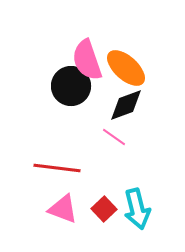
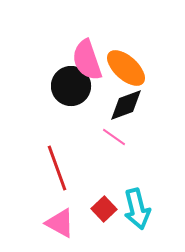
red line: rotated 63 degrees clockwise
pink triangle: moved 3 px left, 14 px down; rotated 8 degrees clockwise
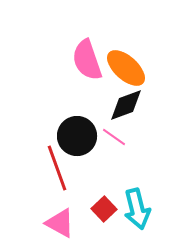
black circle: moved 6 px right, 50 px down
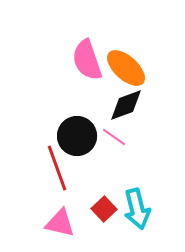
pink triangle: rotated 16 degrees counterclockwise
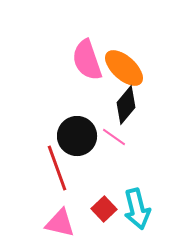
orange ellipse: moved 2 px left
black diamond: rotated 30 degrees counterclockwise
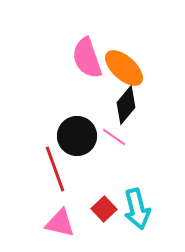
pink semicircle: moved 2 px up
red line: moved 2 px left, 1 px down
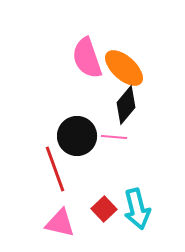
pink line: rotated 30 degrees counterclockwise
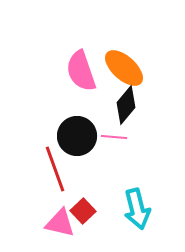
pink semicircle: moved 6 px left, 13 px down
red square: moved 21 px left, 2 px down
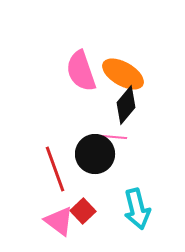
orange ellipse: moved 1 px left, 6 px down; rotated 12 degrees counterclockwise
black circle: moved 18 px right, 18 px down
pink triangle: moved 1 px left, 2 px up; rotated 24 degrees clockwise
